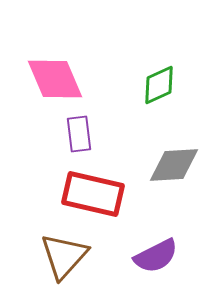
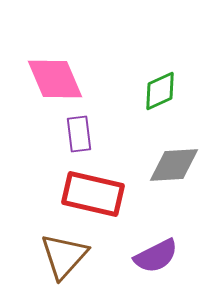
green diamond: moved 1 px right, 6 px down
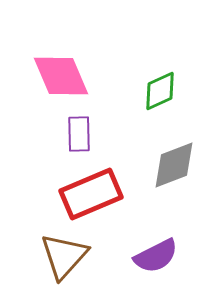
pink diamond: moved 6 px right, 3 px up
purple rectangle: rotated 6 degrees clockwise
gray diamond: rotated 18 degrees counterclockwise
red rectangle: moved 2 px left; rotated 36 degrees counterclockwise
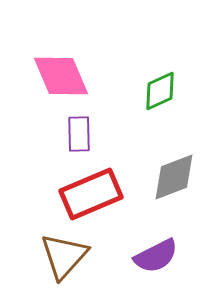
gray diamond: moved 12 px down
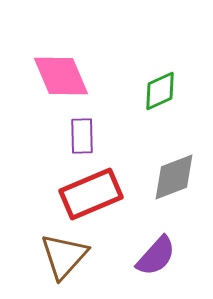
purple rectangle: moved 3 px right, 2 px down
purple semicircle: rotated 21 degrees counterclockwise
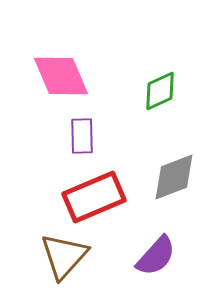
red rectangle: moved 3 px right, 3 px down
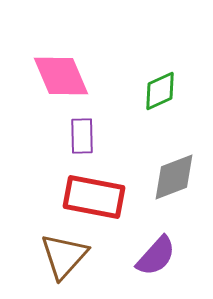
red rectangle: rotated 34 degrees clockwise
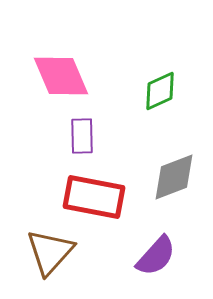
brown triangle: moved 14 px left, 4 px up
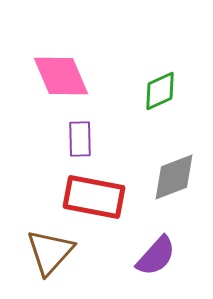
purple rectangle: moved 2 px left, 3 px down
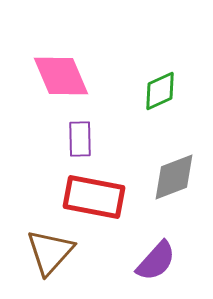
purple semicircle: moved 5 px down
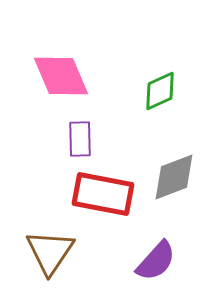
red rectangle: moved 9 px right, 3 px up
brown triangle: rotated 8 degrees counterclockwise
